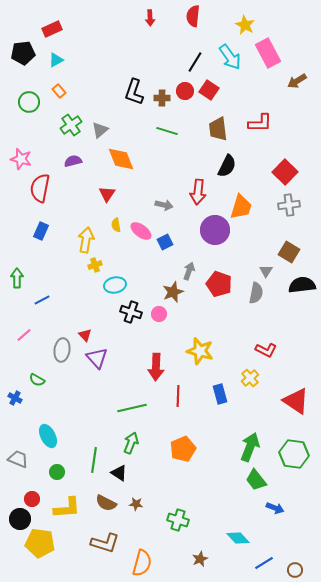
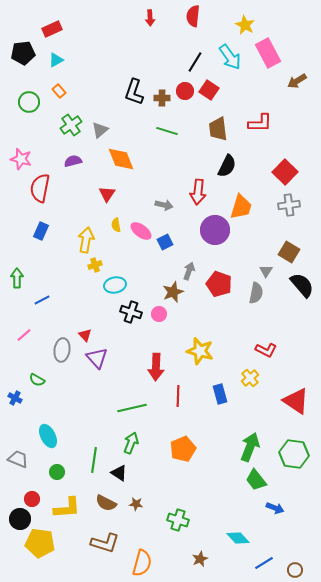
black semicircle at (302, 285): rotated 56 degrees clockwise
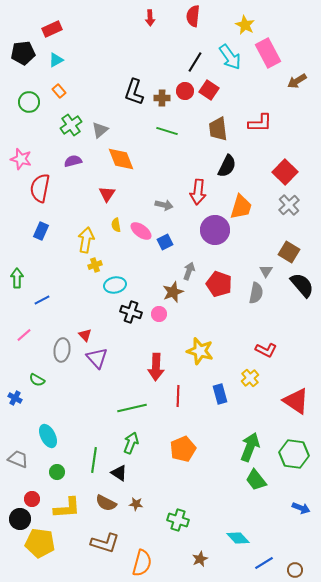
gray cross at (289, 205): rotated 35 degrees counterclockwise
blue arrow at (275, 508): moved 26 px right
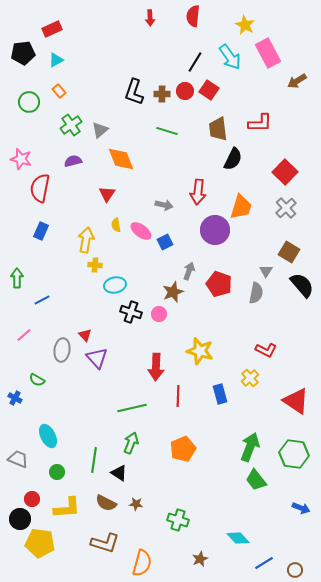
brown cross at (162, 98): moved 4 px up
black semicircle at (227, 166): moved 6 px right, 7 px up
gray cross at (289, 205): moved 3 px left, 3 px down
yellow cross at (95, 265): rotated 24 degrees clockwise
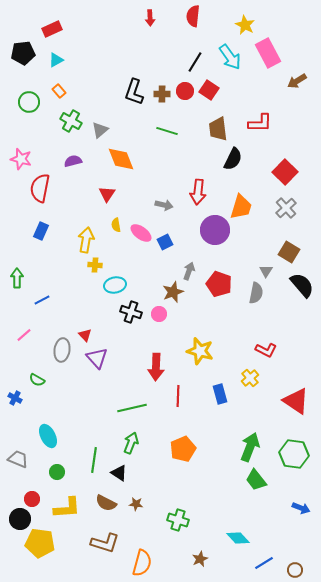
green cross at (71, 125): moved 4 px up; rotated 25 degrees counterclockwise
pink ellipse at (141, 231): moved 2 px down
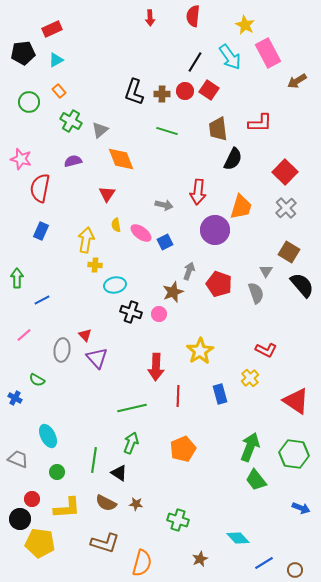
gray semicircle at (256, 293): rotated 30 degrees counterclockwise
yellow star at (200, 351): rotated 24 degrees clockwise
